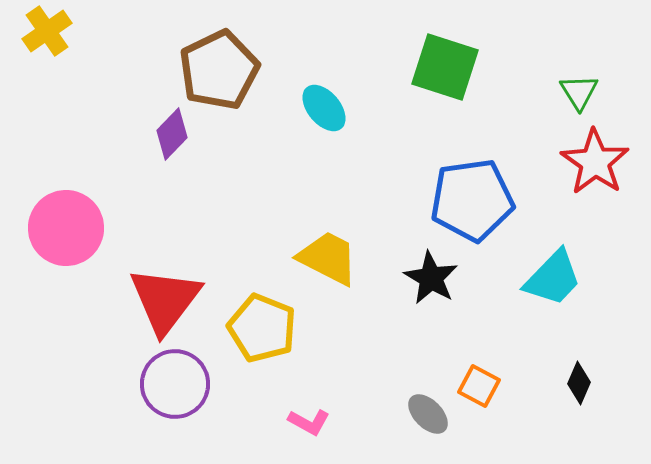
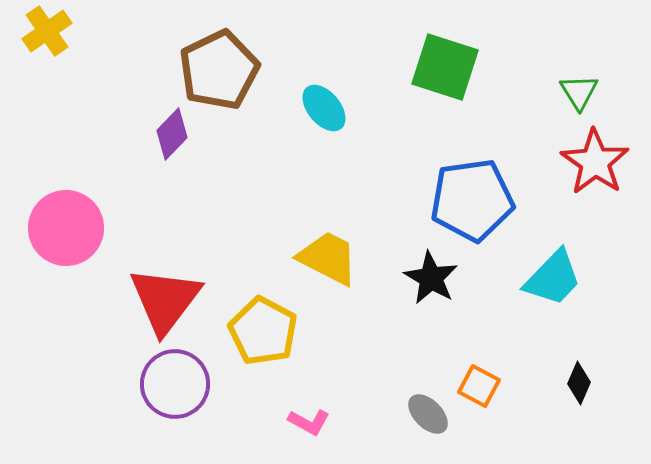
yellow pentagon: moved 1 px right, 3 px down; rotated 6 degrees clockwise
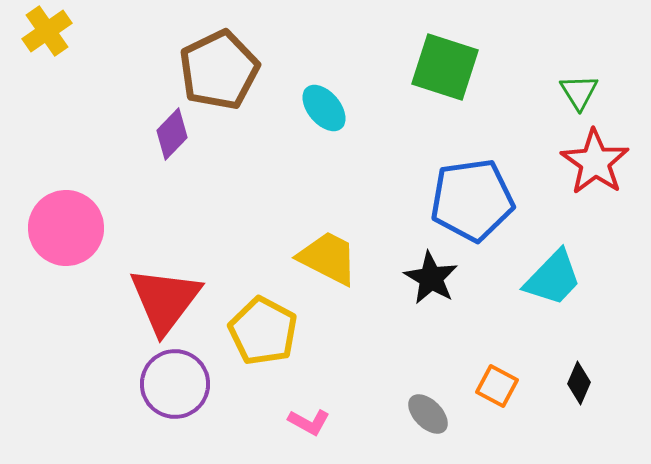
orange square: moved 18 px right
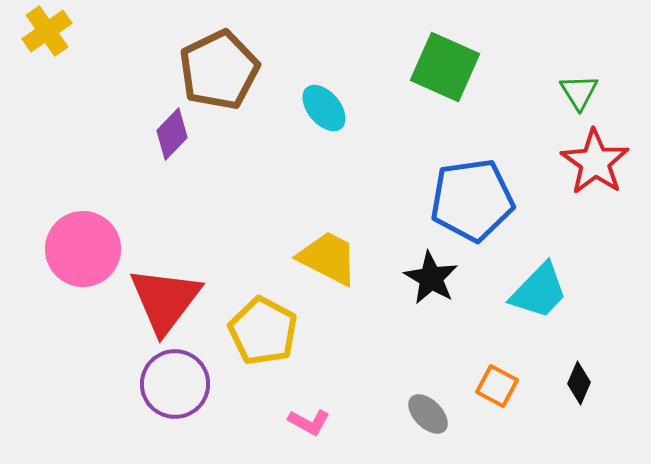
green square: rotated 6 degrees clockwise
pink circle: moved 17 px right, 21 px down
cyan trapezoid: moved 14 px left, 13 px down
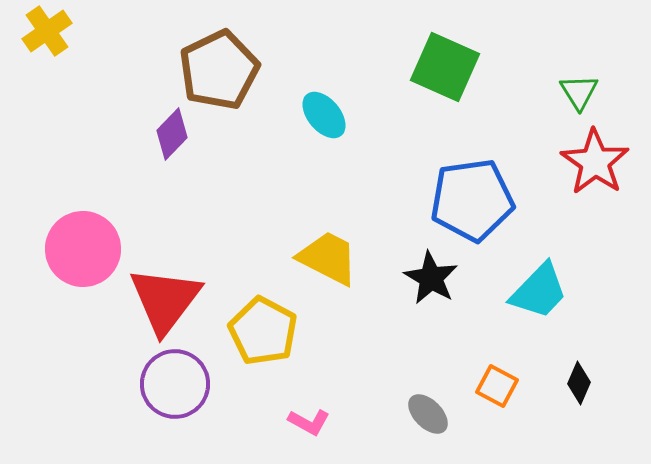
cyan ellipse: moved 7 px down
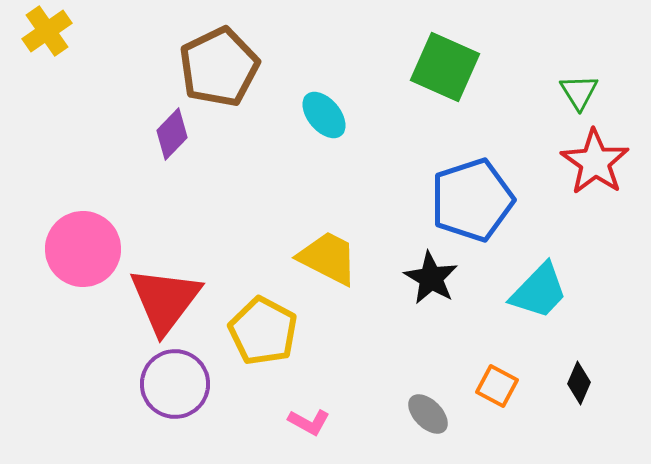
brown pentagon: moved 3 px up
blue pentagon: rotated 10 degrees counterclockwise
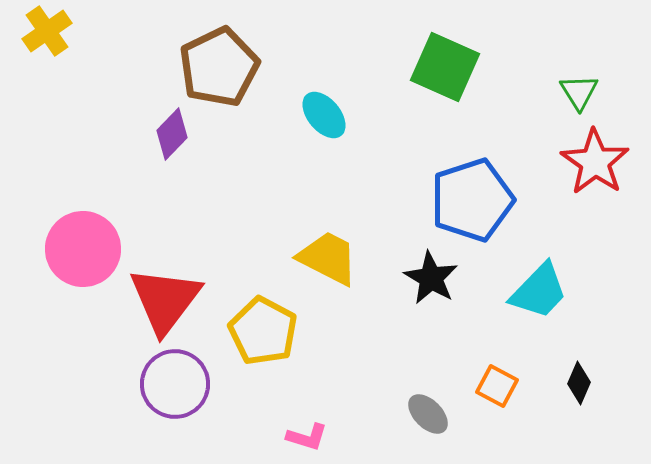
pink L-shape: moved 2 px left, 15 px down; rotated 12 degrees counterclockwise
